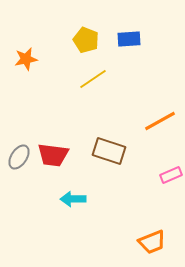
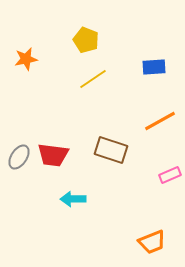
blue rectangle: moved 25 px right, 28 px down
brown rectangle: moved 2 px right, 1 px up
pink rectangle: moved 1 px left
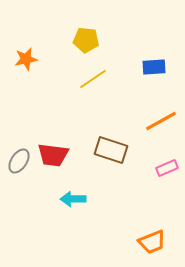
yellow pentagon: rotated 15 degrees counterclockwise
orange line: moved 1 px right
gray ellipse: moved 4 px down
pink rectangle: moved 3 px left, 7 px up
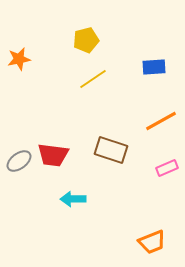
yellow pentagon: rotated 20 degrees counterclockwise
orange star: moved 7 px left
gray ellipse: rotated 20 degrees clockwise
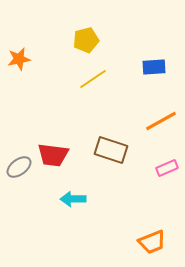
gray ellipse: moved 6 px down
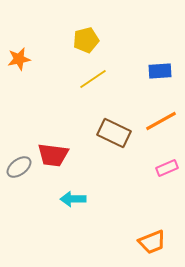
blue rectangle: moved 6 px right, 4 px down
brown rectangle: moved 3 px right, 17 px up; rotated 8 degrees clockwise
